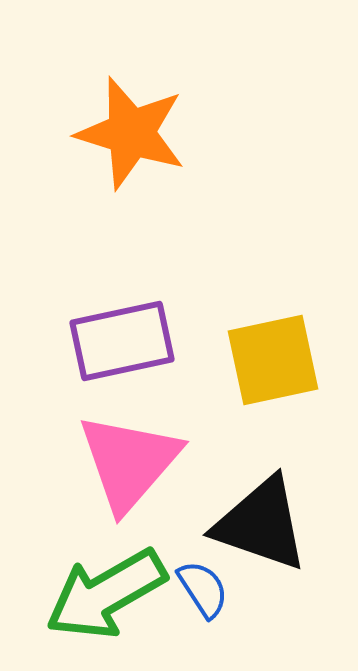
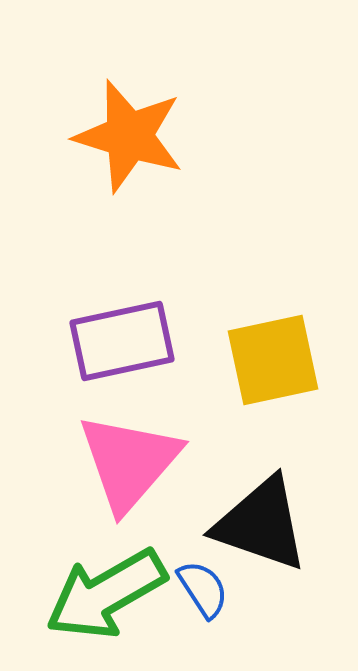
orange star: moved 2 px left, 3 px down
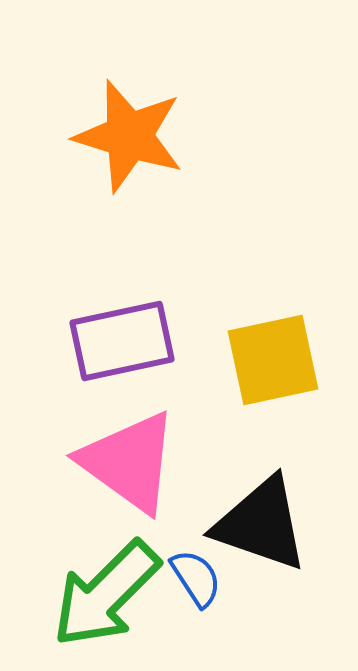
pink triangle: rotated 35 degrees counterclockwise
blue semicircle: moved 7 px left, 11 px up
green arrow: rotated 15 degrees counterclockwise
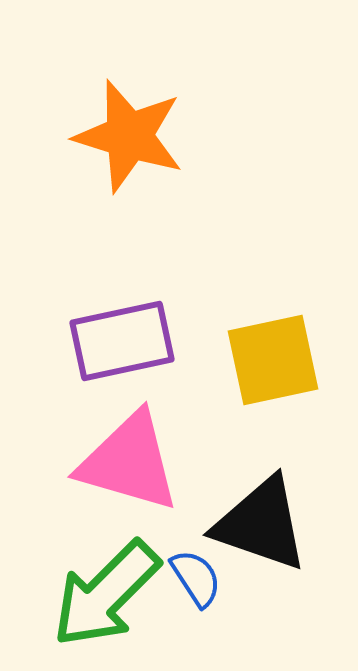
pink triangle: rotated 20 degrees counterclockwise
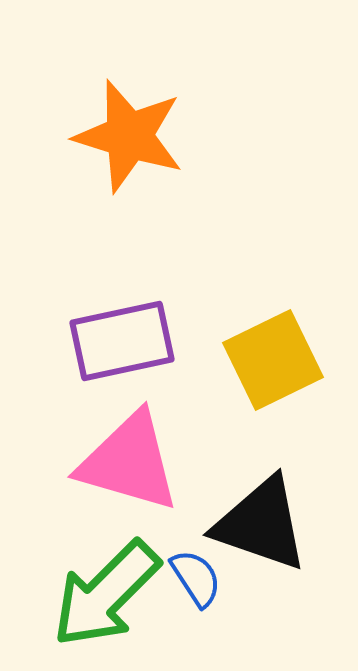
yellow square: rotated 14 degrees counterclockwise
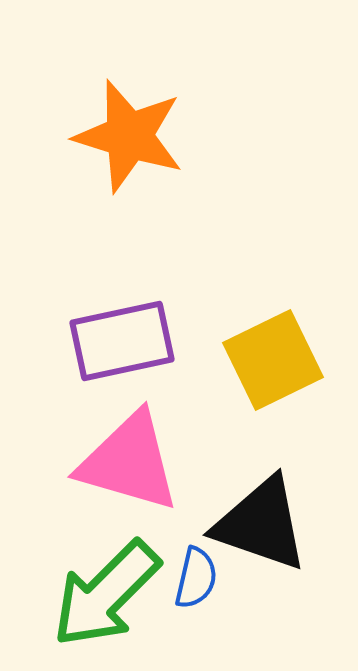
blue semicircle: rotated 46 degrees clockwise
